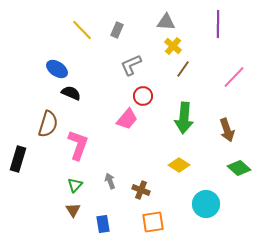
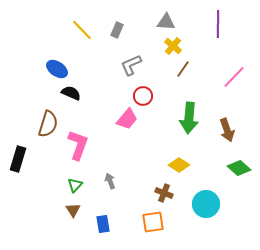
green arrow: moved 5 px right
brown cross: moved 23 px right, 3 px down
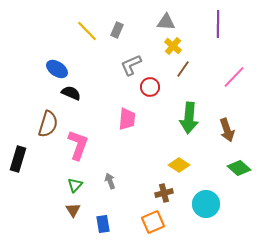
yellow line: moved 5 px right, 1 px down
red circle: moved 7 px right, 9 px up
pink trapezoid: rotated 35 degrees counterclockwise
brown cross: rotated 36 degrees counterclockwise
orange square: rotated 15 degrees counterclockwise
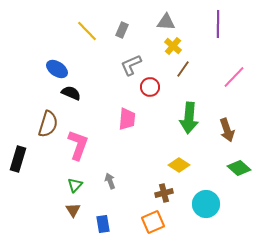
gray rectangle: moved 5 px right
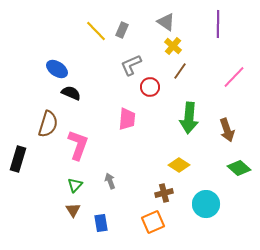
gray triangle: rotated 30 degrees clockwise
yellow line: moved 9 px right
brown line: moved 3 px left, 2 px down
blue rectangle: moved 2 px left, 1 px up
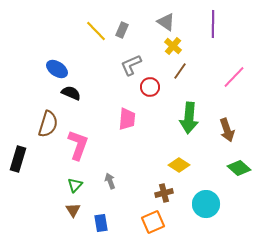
purple line: moved 5 px left
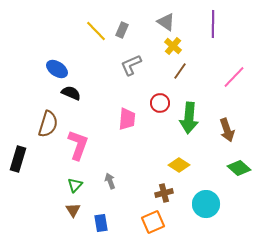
red circle: moved 10 px right, 16 px down
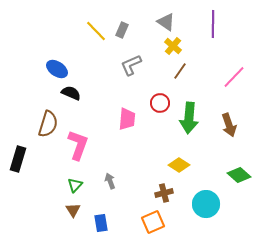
brown arrow: moved 2 px right, 5 px up
green diamond: moved 7 px down
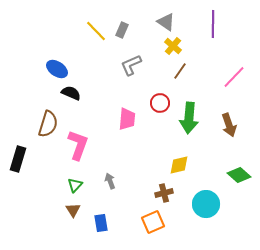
yellow diamond: rotated 45 degrees counterclockwise
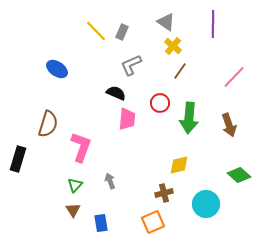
gray rectangle: moved 2 px down
black semicircle: moved 45 px right
pink L-shape: moved 3 px right, 2 px down
